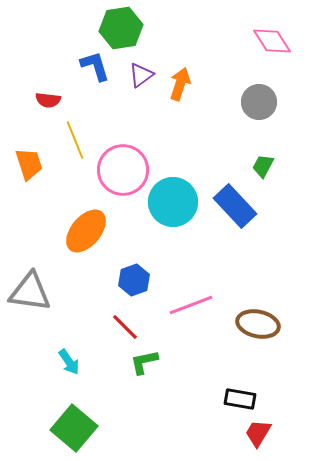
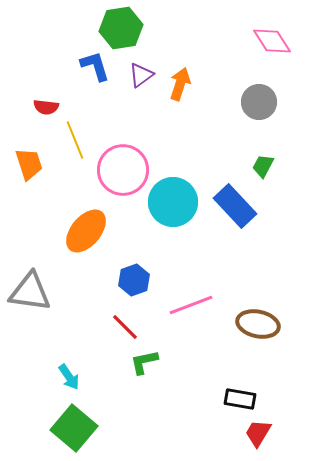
red semicircle: moved 2 px left, 7 px down
cyan arrow: moved 15 px down
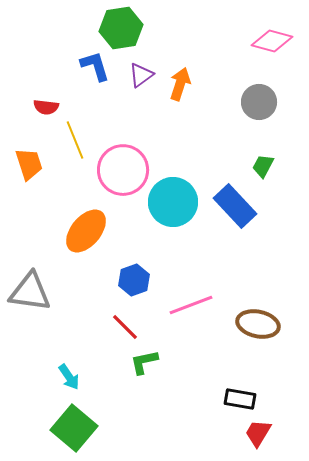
pink diamond: rotated 42 degrees counterclockwise
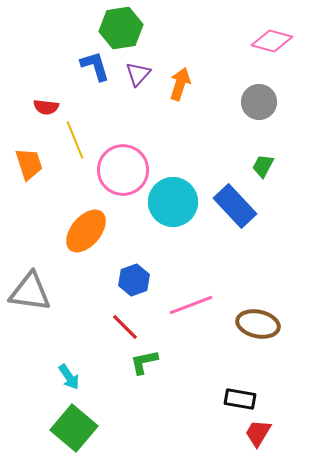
purple triangle: moved 3 px left, 1 px up; rotated 12 degrees counterclockwise
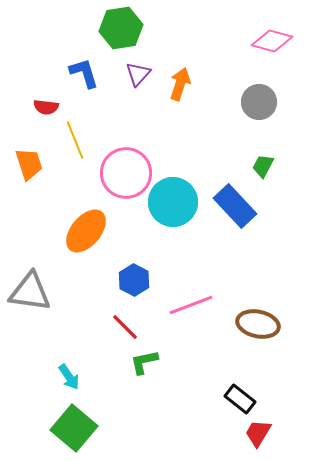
blue L-shape: moved 11 px left, 7 px down
pink circle: moved 3 px right, 3 px down
blue hexagon: rotated 12 degrees counterclockwise
black rectangle: rotated 28 degrees clockwise
